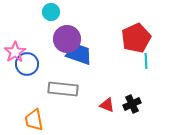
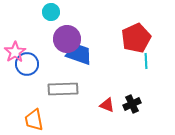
gray rectangle: rotated 8 degrees counterclockwise
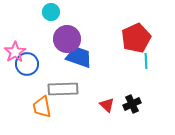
blue trapezoid: moved 3 px down
red triangle: rotated 21 degrees clockwise
orange trapezoid: moved 8 px right, 13 px up
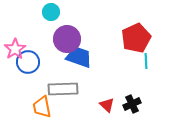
pink star: moved 3 px up
blue circle: moved 1 px right, 2 px up
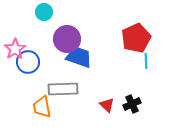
cyan circle: moved 7 px left
